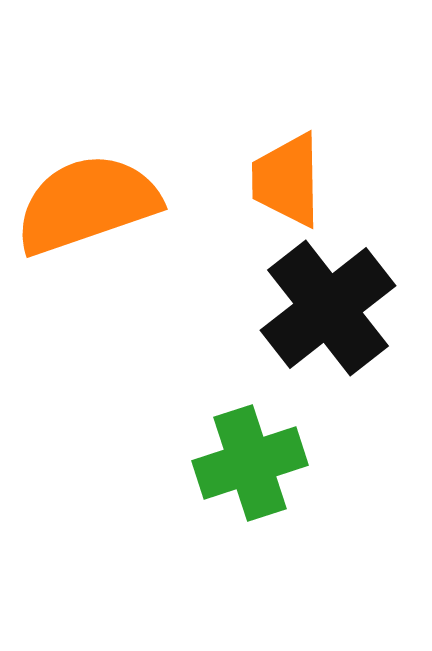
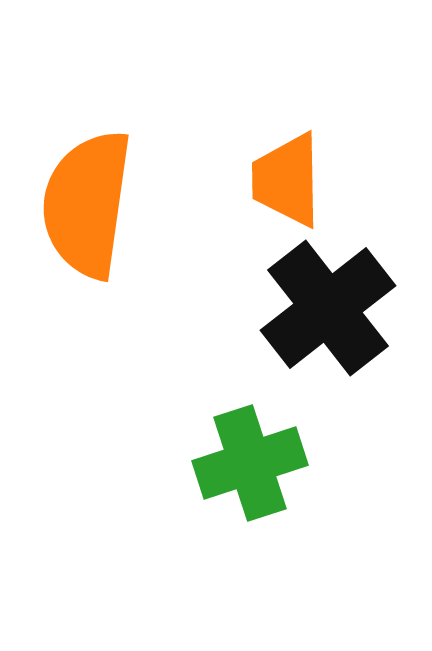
orange semicircle: rotated 63 degrees counterclockwise
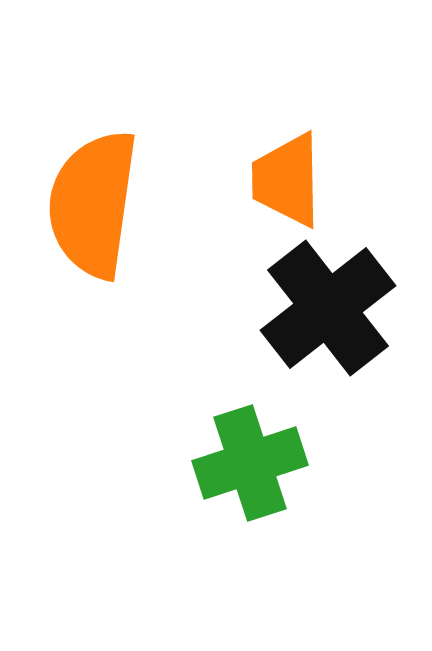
orange semicircle: moved 6 px right
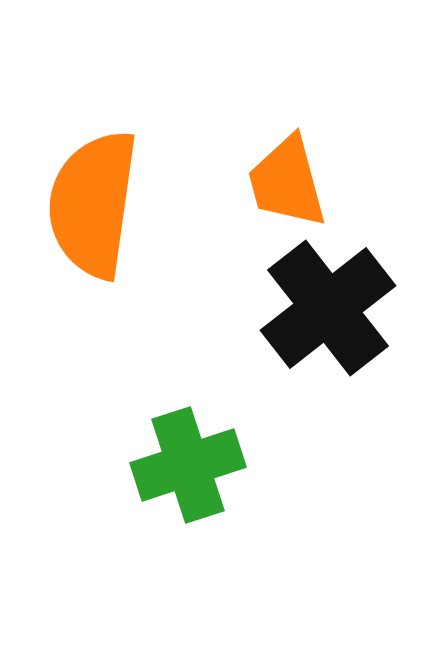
orange trapezoid: moved 2 px down; rotated 14 degrees counterclockwise
green cross: moved 62 px left, 2 px down
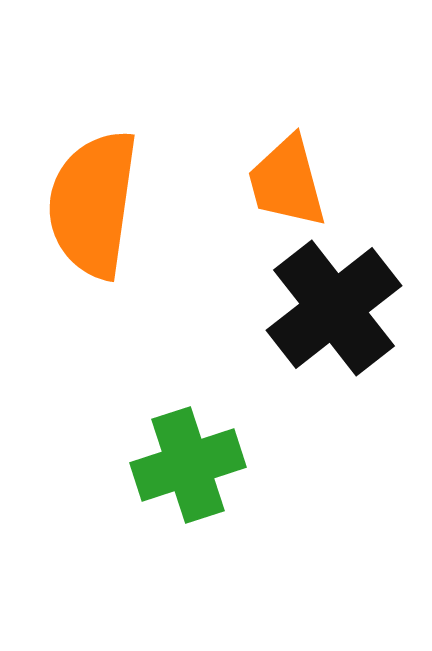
black cross: moved 6 px right
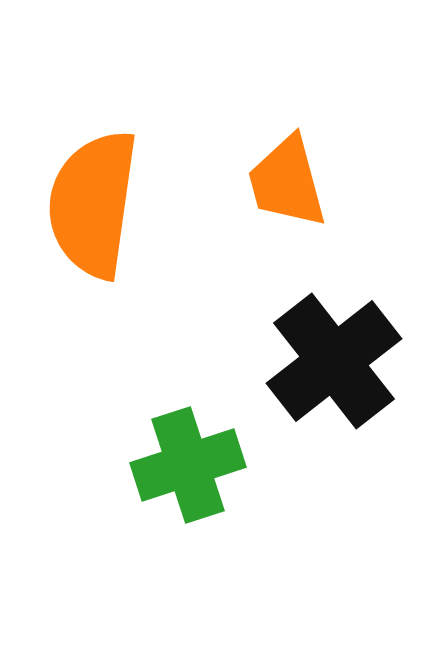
black cross: moved 53 px down
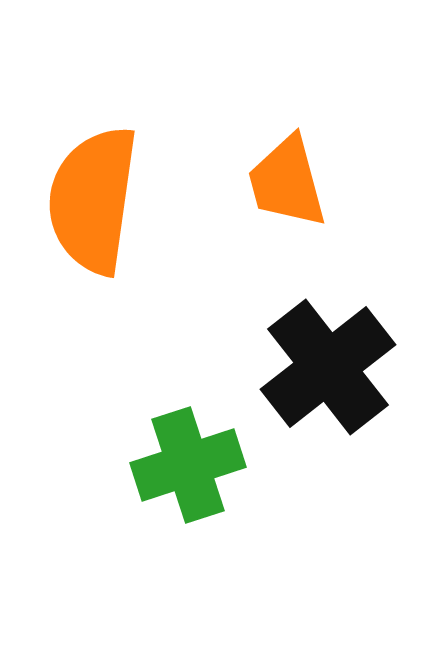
orange semicircle: moved 4 px up
black cross: moved 6 px left, 6 px down
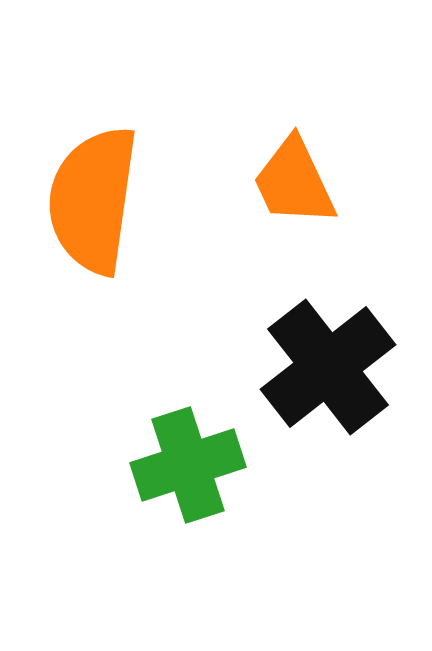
orange trapezoid: moved 7 px right; rotated 10 degrees counterclockwise
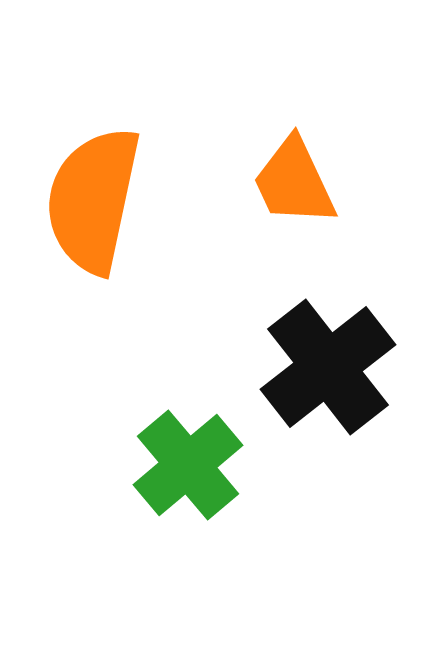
orange semicircle: rotated 4 degrees clockwise
green cross: rotated 22 degrees counterclockwise
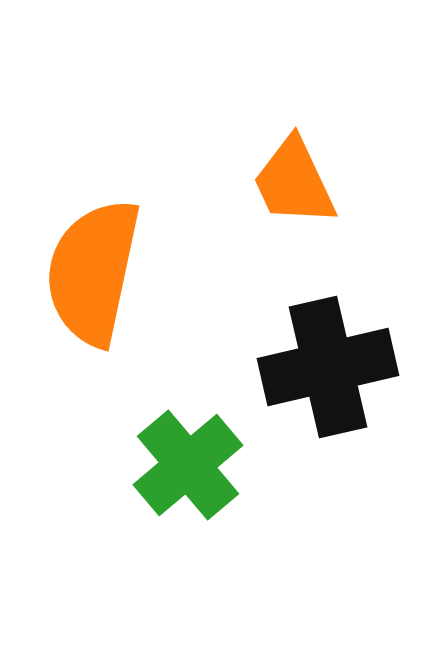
orange semicircle: moved 72 px down
black cross: rotated 25 degrees clockwise
